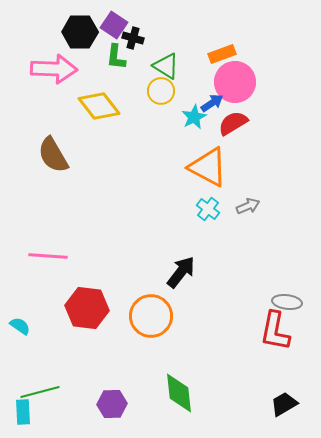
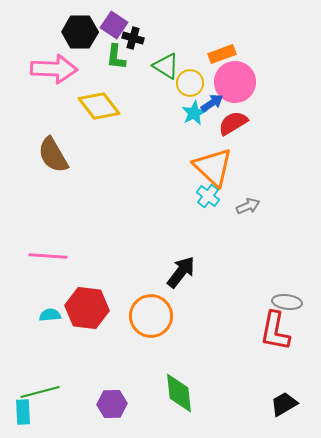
yellow circle: moved 29 px right, 8 px up
cyan star: moved 4 px up
orange triangle: moved 5 px right; rotated 15 degrees clockwise
cyan cross: moved 13 px up
cyan semicircle: moved 30 px right, 11 px up; rotated 40 degrees counterclockwise
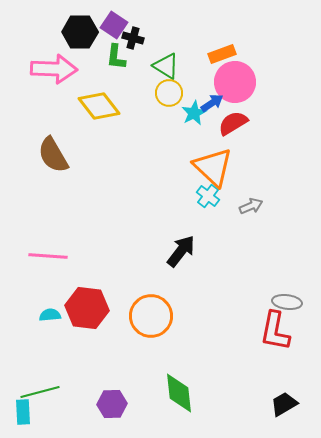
yellow circle: moved 21 px left, 10 px down
gray arrow: moved 3 px right
black arrow: moved 21 px up
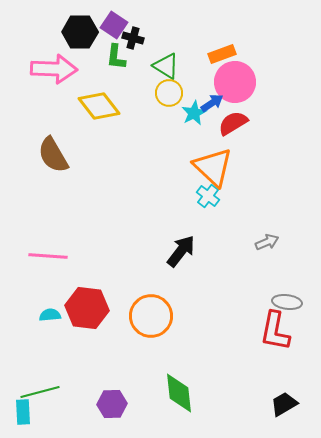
gray arrow: moved 16 px right, 36 px down
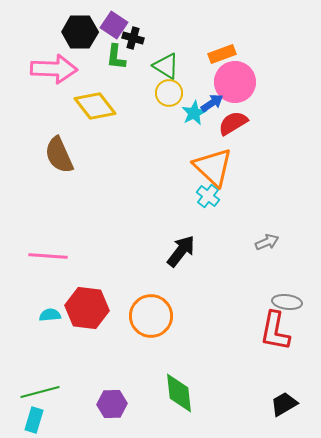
yellow diamond: moved 4 px left
brown semicircle: moved 6 px right; rotated 6 degrees clockwise
cyan rectangle: moved 11 px right, 8 px down; rotated 20 degrees clockwise
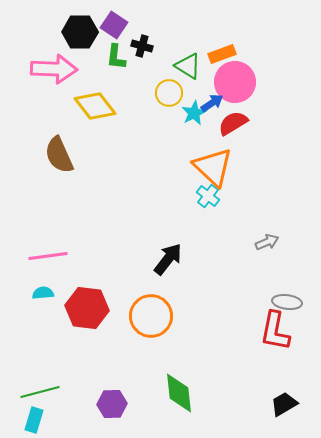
black cross: moved 9 px right, 8 px down
green triangle: moved 22 px right
black arrow: moved 13 px left, 8 px down
pink line: rotated 12 degrees counterclockwise
cyan semicircle: moved 7 px left, 22 px up
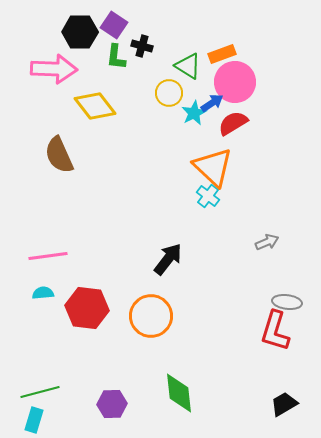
red L-shape: rotated 6 degrees clockwise
